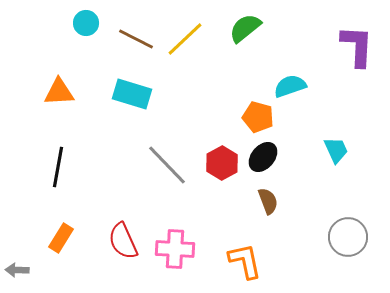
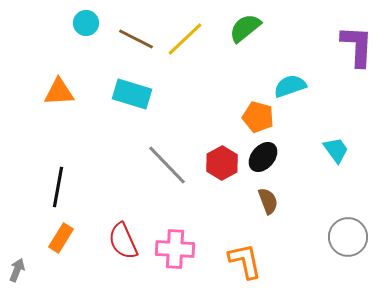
cyan trapezoid: rotated 12 degrees counterclockwise
black line: moved 20 px down
gray arrow: rotated 110 degrees clockwise
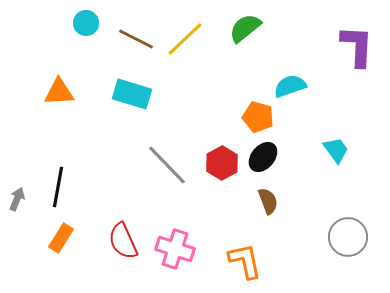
pink cross: rotated 15 degrees clockwise
gray arrow: moved 71 px up
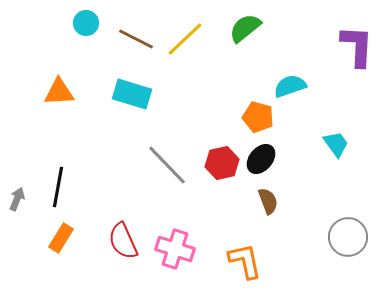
cyan trapezoid: moved 6 px up
black ellipse: moved 2 px left, 2 px down
red hexagon: rotated 16 degrees clockwise
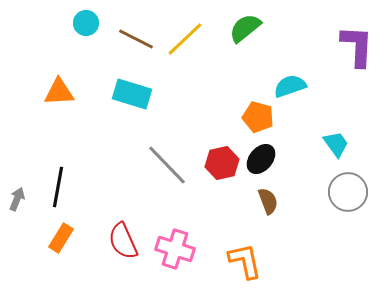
gray circle: moved 45 px up
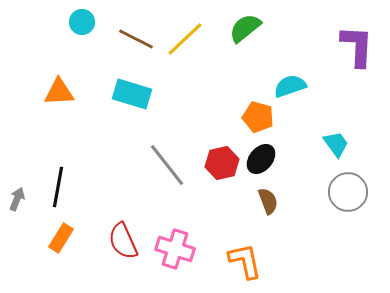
cyan circle: moved 4 px left, 1 px up
gray line: rotated 6 degrees clockwise
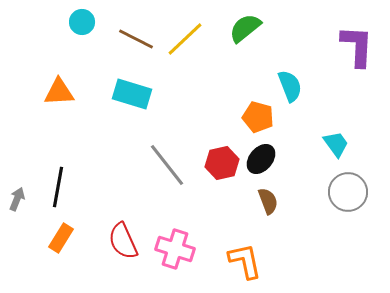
cyan semicircle: rotated 88 degrees clockwise
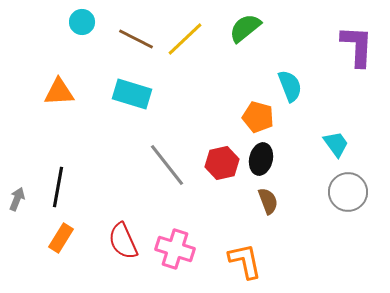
black ellipse: rotated 28 degrees counterclockwise
